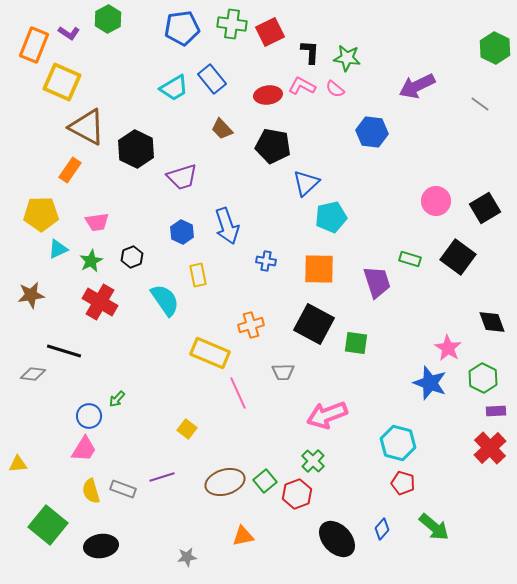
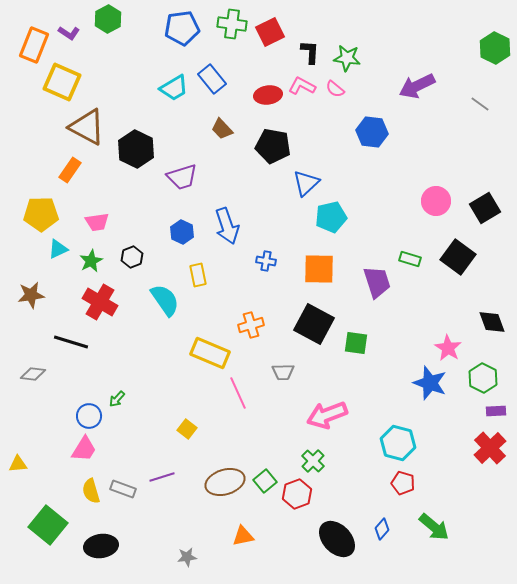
black line at (64, 351): moved 7 px right, 9 px up
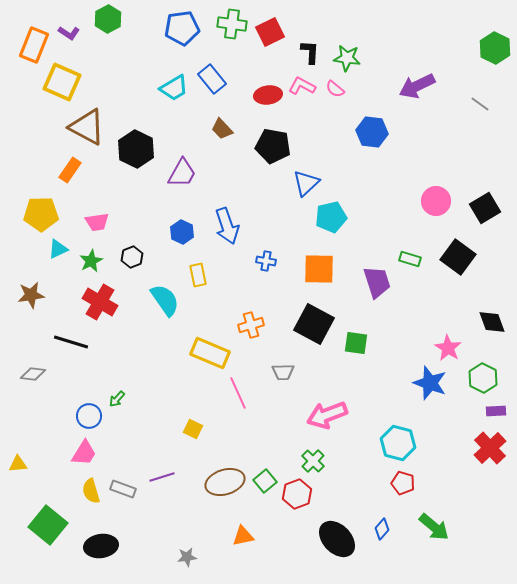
purple trapezoid at (182, 177): moved 4 px up; rotated 44 degrees counterclockwise
yellow square at (187, 429): moved 6 px right; rotated 12 degrees counterclockwise
pink trapezoid at (84, 449): moved 4 px down
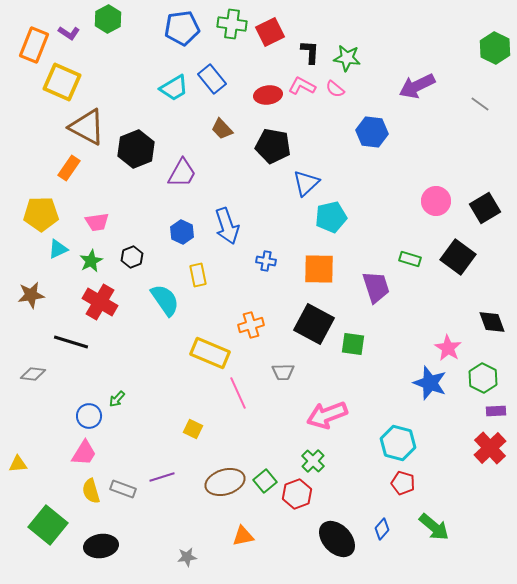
black hexagon at (136, 149): rotated 12 degrees clockwise
orange rectangle at (70, 170): moved 1 px left, 2 px up
purple trapezoid at (377, 282): moved 1 px left, 5 px down
green square at (356, 343): moved 3 px left, 1 px down
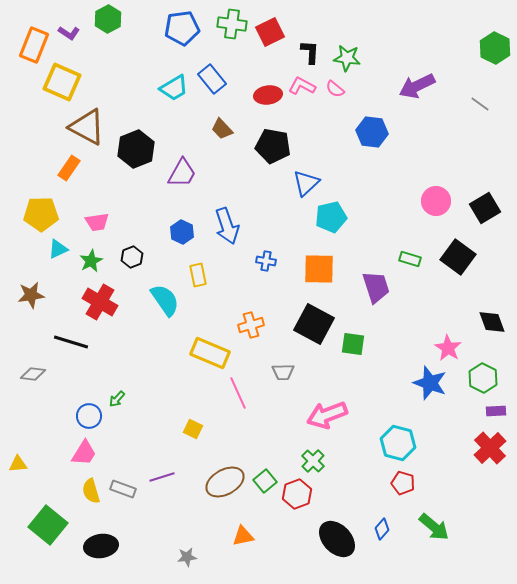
brown ellipse at (225, 482): rotated 12 degrees counterclockwise
